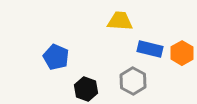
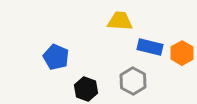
blue rectangle: moved 2 px up
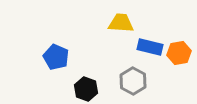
yellow trapezoid: moved 1 px right, 2 px down
orange hexagon: moved 3 px left; rotated 20 degrees clockwise
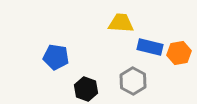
blue pentagon: rotated 15 degrees counterclockwise
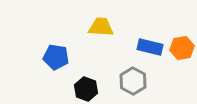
yellow trapezoid: moved 20 px left, 4 px down
orange hexagon: moved 3 px right, 5 px up
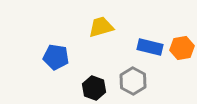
yellow trapezoid: rotated 20 degrees counterclockwise
black hexagon: moved 8 px right, 1 px up
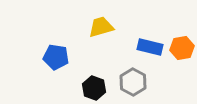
gray hexagon: moved 1 px down
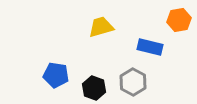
orange hexagon: moved 3 px left, 28 px up
blue pentagon: moved 18 px down
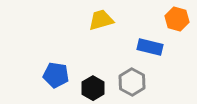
orange hexagon: moved 2 px left, 1 px up; rotated 25 degrees clockwise
yellow trapezoid: moved 7 px up
gray hexagon: moved 1 px left
black hexagon: moved 1 px left; rotated 10 degrees clockwise
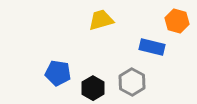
orange hexagon: moved 2 px down
blue rectangle: moved 2 px right
blue pentagon: moved 2 px right, 2 px up
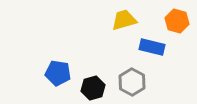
yellow trapezoid: moved 23 px right
black hexagon: rotated 15 degrees clockwise
